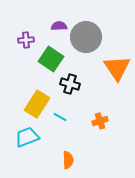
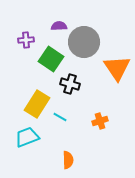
gray circle: moved 2 px left, 5 px down
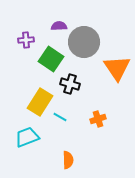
yellow rectangle: moved 3 px right, 2 px up
orange cross: moved 2 px left, 2 px up
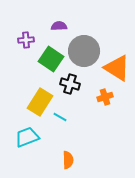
gray circle: moved 9 px down
orange triangle: rotated 24 degrees counterclockwise
orange cross: moved 7 px right, 22 px up
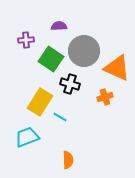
orange triangle: rotated 8 degrees counterclockwise
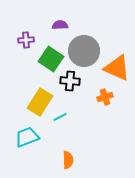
purple semicircle: moved 1 px right, 1 px up
black cross: moved 3 px up; rotated 12 degrees counterclockwise
cyan line: rotated 56 degrees counterclockwise
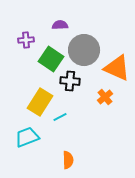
gray circle: moved 1 px up
orange cross: rotated 21 degrees counterclockwise
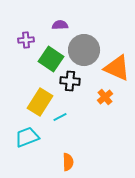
orange semicircle: moved 2 px down
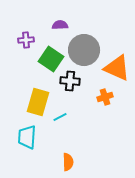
orange cross: rotated 21 degrees clockwise
yellow rectangle: moved 2 px left; rotated 16 degrees counterclockwise
cyan trapezoid: rotated 65 degrees counterclockwise
